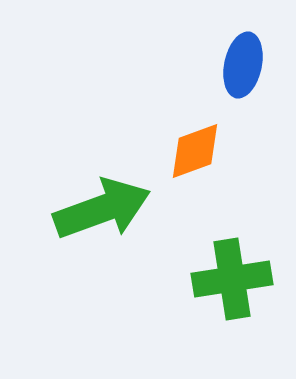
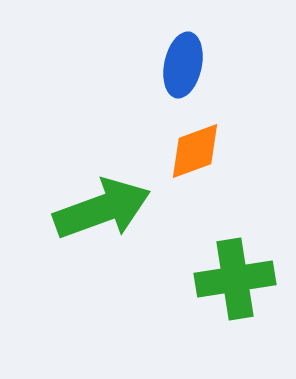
blue ellipse: moved 60 px left
green cross: moved 3 px right
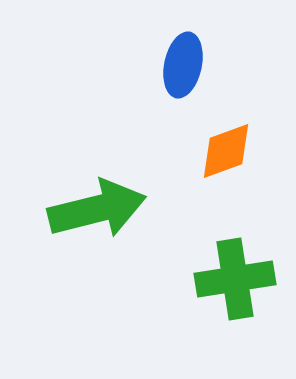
orange diamond: moved 31 px right
green arrow: moved 5 px left; rotated 6 degrees clockwise
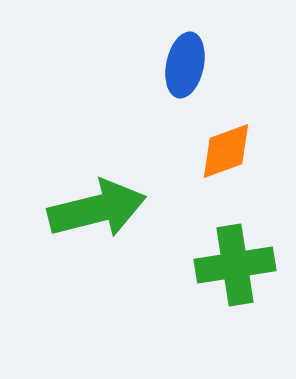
blue ellipse: moved 2 px right
green cross: moved 14 px up
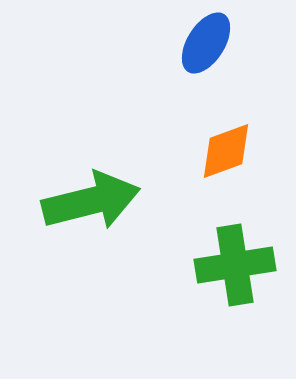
blue ellipse: moved 21 px right, 22 px up; rotated 20 degrees clockwise
green arrow: moved 6 px left, 8 px up
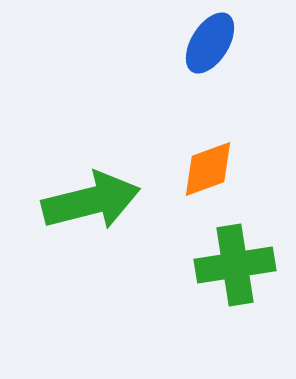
blue ellipse: moved 4 px right
orange diamond: moved 18 px left, 18 px down
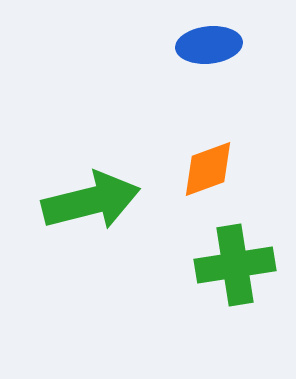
blue ellipse: moved 1 px left, 2 px down; rotated 52 degrees clockwise
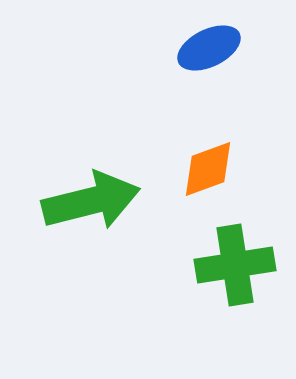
blue ellipse: moved 3 px down; rotated 20 degrees counterclockwise
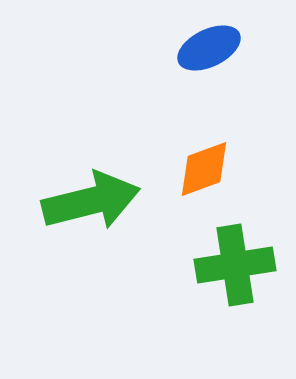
orange diamond: moved 4 px left
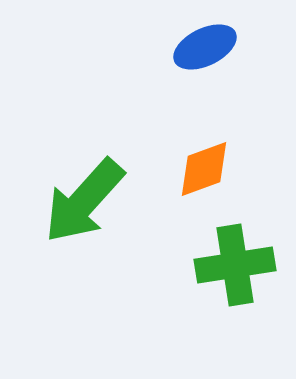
blue ellipse: moved 4 px left, 1 px up
green arrow: moved 7 px left; rotated 146 degrees clockwise
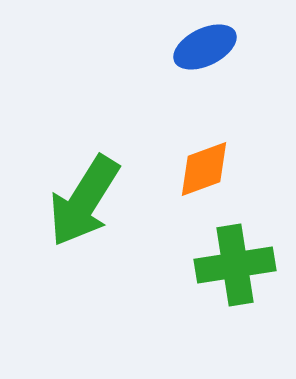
green arrow: rotated 10 degrees counterclockwise
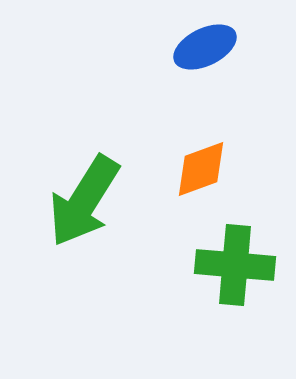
orange diamond: moved 3 px left
green cross: rotated 14 degrees clockwise
